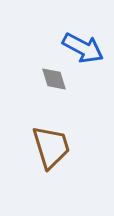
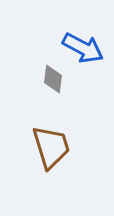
gray diamond: moved 1 px left; rotated 24 degrees clockwise
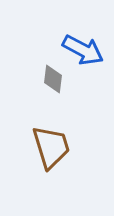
blue arrow: moved 2 px down
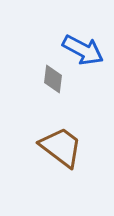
brown trapezoid: moved 10 px right; rotated 36 degrees counterclockwise
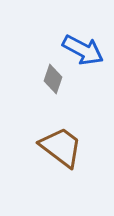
gray diamond: rotated 12 degrees clockwise
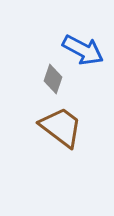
brown trapezoid: moved 20 px up
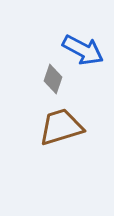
brown trapezoid: rotated 54 degrees counterclockwise
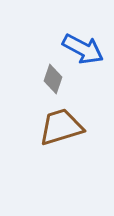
blue arrow: moved 1 px up
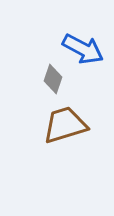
brown trapezoid: moved 4 px right, 2 px up
